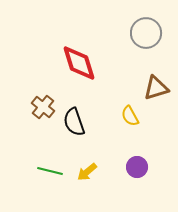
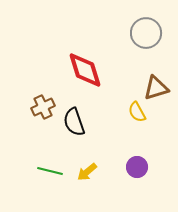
red diamond: moved 6 px right, 7 px down
brown cross: rotated 25 degrees clockwise
yellow semicircle: moved 7 px right, 4 px up
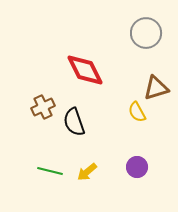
red diamond: rotated 9 degrees counterclockwise
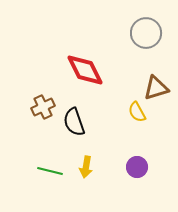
yellow arrow: moved 1 px left, 5 px up; rotated 40 degrees counterclockwise
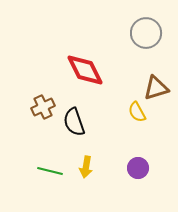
purple circle: moved 1 px right, 1 px down
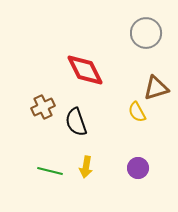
black semicircle: moved 2 px right
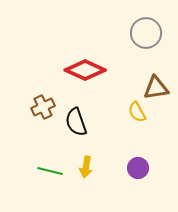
red diamond: rotated 39 degrees counterclockwise
brown triangle: rotated 8 degrees clockwise
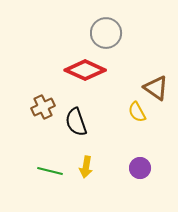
gray circle: moved 40 px left
brown triangle: rotated 44 degrees clockwise
purple circle: moved 2 px right
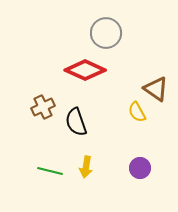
brown triangle: moved 1 px down
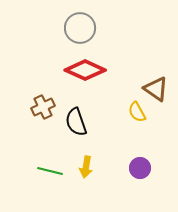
gray circle: moved 26 px left, 5 px up
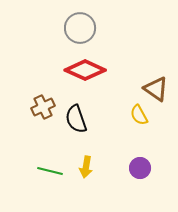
yellow semicircle: moved 2 px right, 3 px down
black semicircle: moved 3 px up
